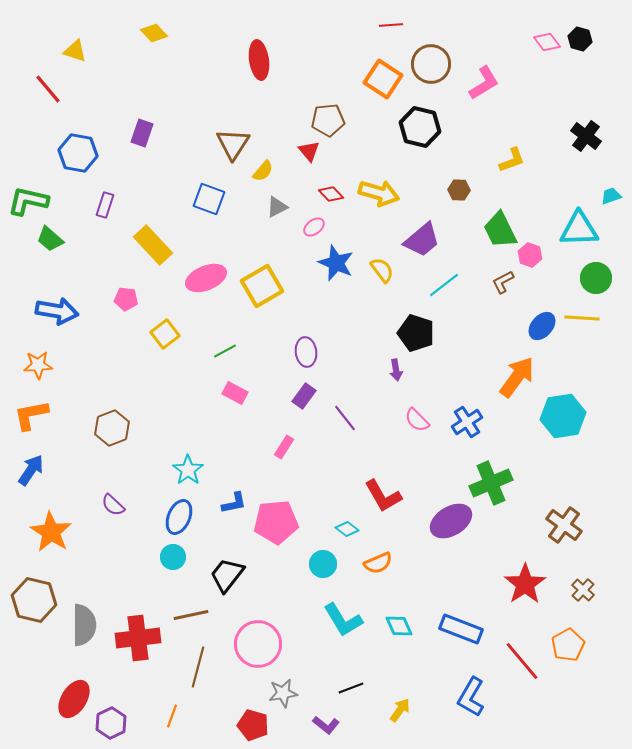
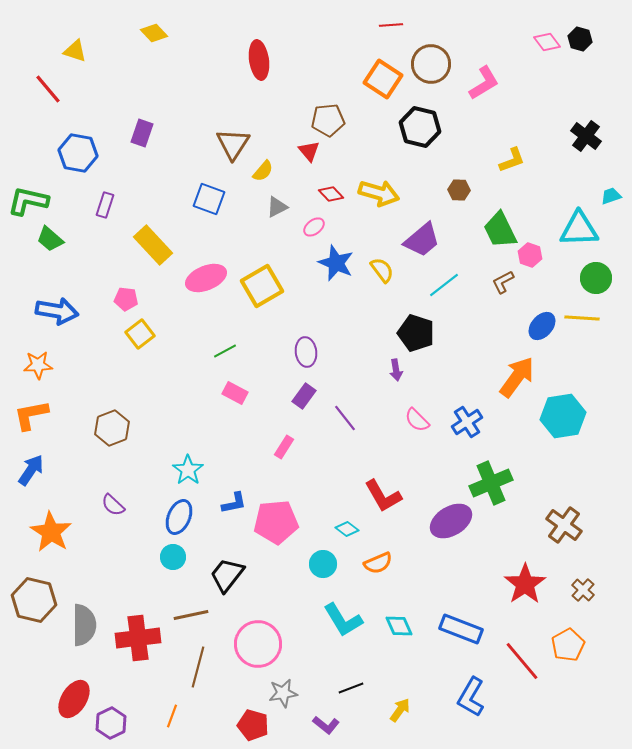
yellow square at (165, 334): moved 25 px left
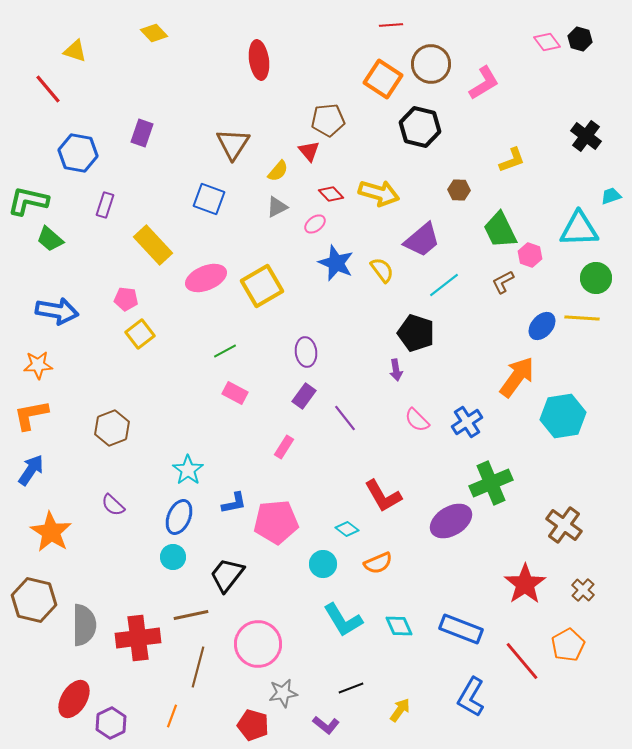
yellow semicircle at (263, 171): moved 15 px right
pink ellipse at (314, 227): moved 1 px right, 3 px up
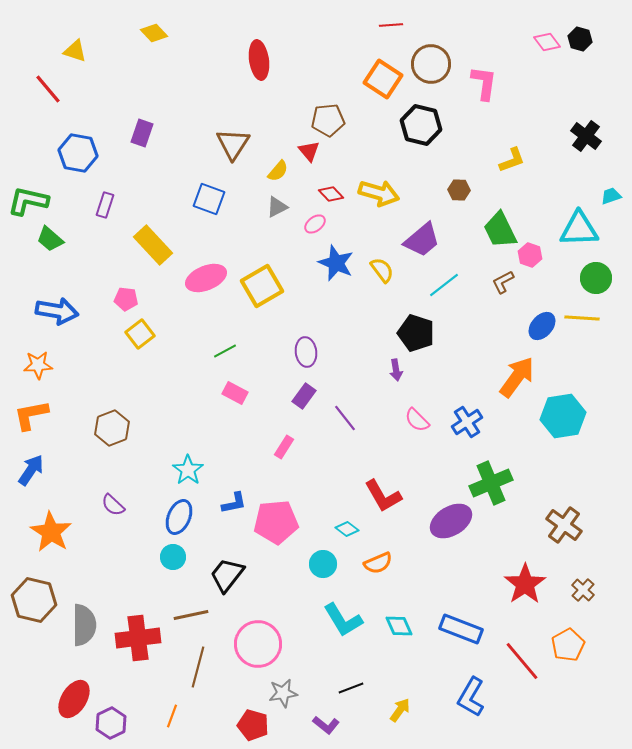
pink L-shape at (484, 83): rotated 51 degrees counterclockwise
black hexagon at (420, 127): moved 1 px right, 2 px up
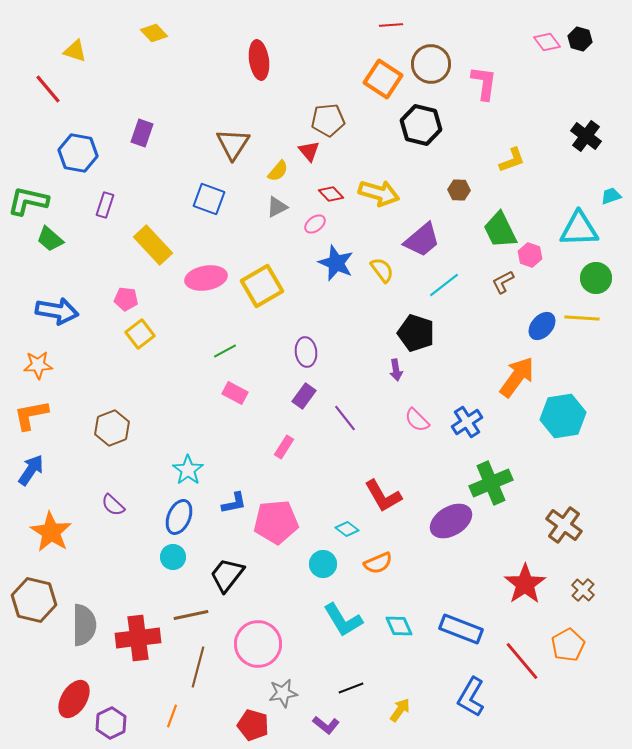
pink ellipse at (206, 278): rotated 12 degrees clockwise
